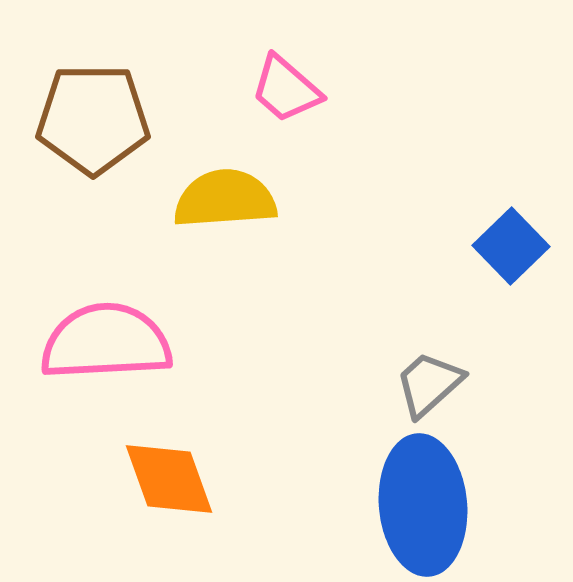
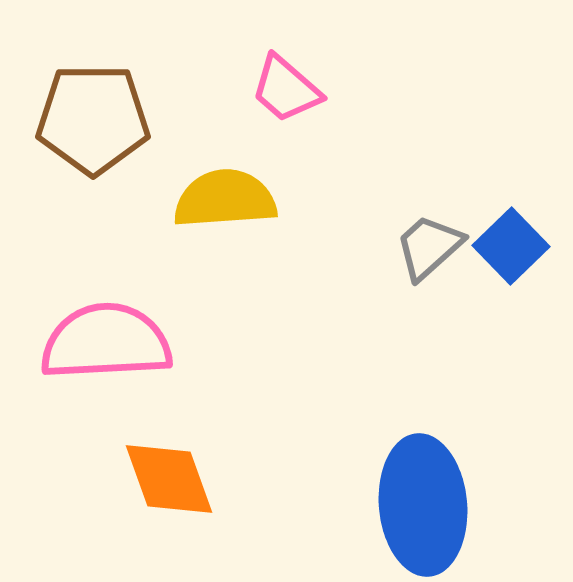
gray trapezoid: moved 137 px up
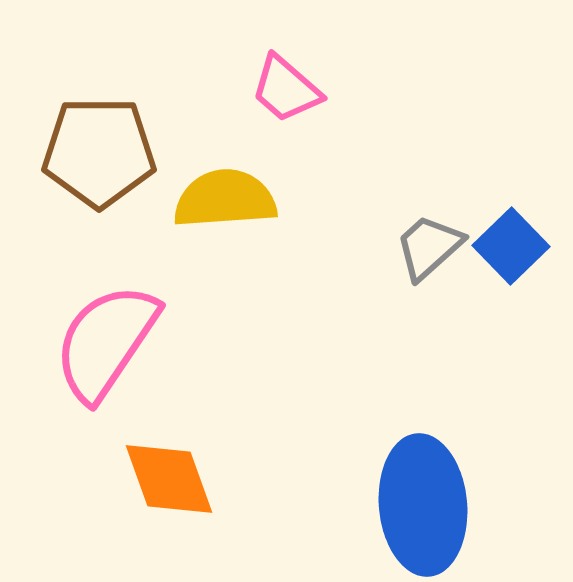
brown pentagon: moved 6 px right, 33 px down
pink semicircle: rotated 53 degrees counterclockwise
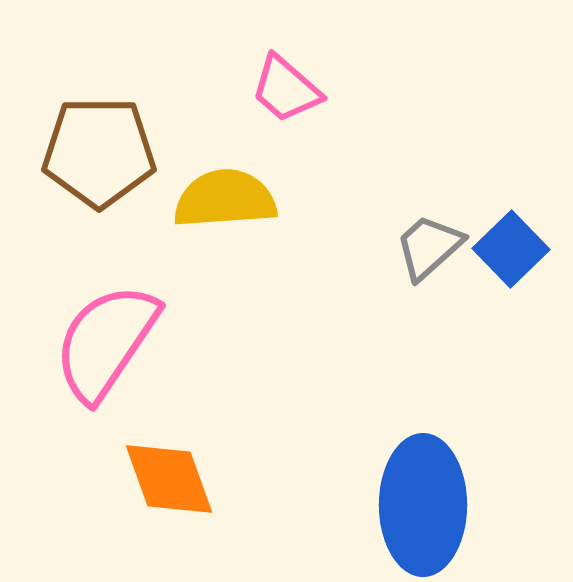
blue square: moved 3 px down
blue ellipse: rotated 5 degrees clockwise
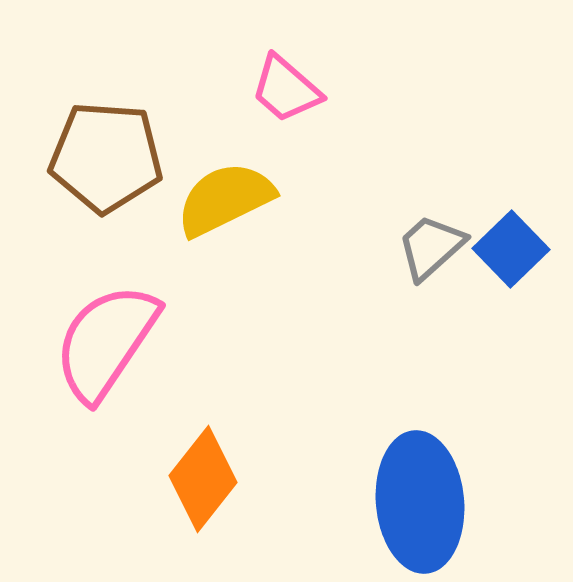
brown pentagon: moved 7 px right, 5 px down; rotated 4 degrees clockwise
yellow semicircle: rotated 22 degrees counterclockwise
gray trapezoid: moved 2 px right
orange diamond: moved 34 px right; rotated 58 degrees clockwise
blue ellipse: moved 3 px left, 3 px up; rotated 5 degrees counterclockwise
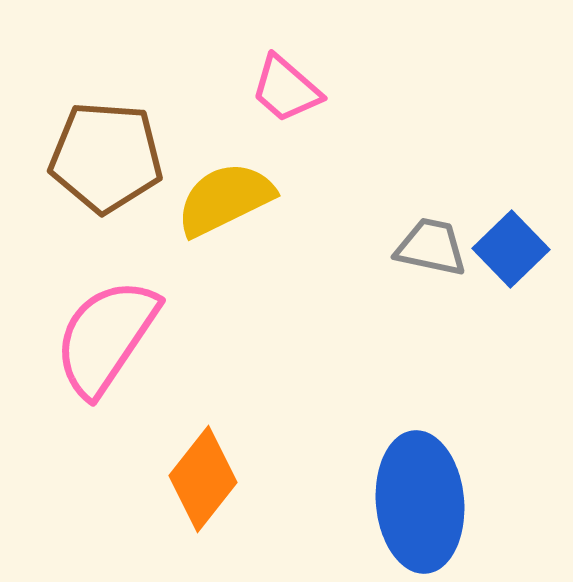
gray trapezoid: rotated 54 degrees clockwise
pink semicircle: moved 5 px up
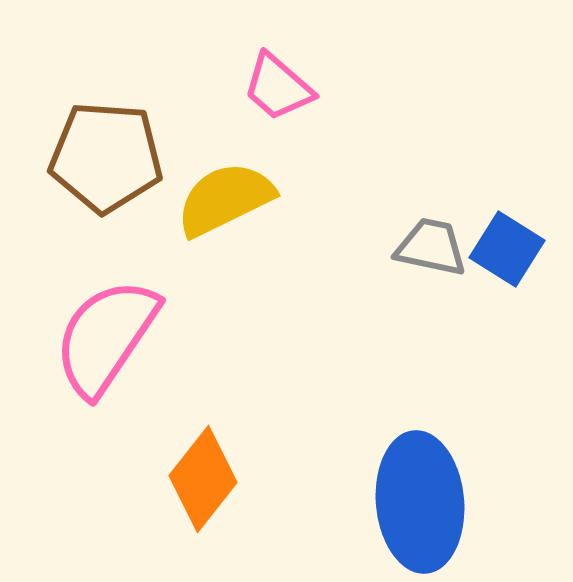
pink trapezoid: moved 8 px left, 2 px up
blue square: moved 4 px left; rotated 14 degrees counterclockwise
